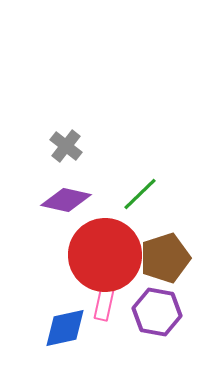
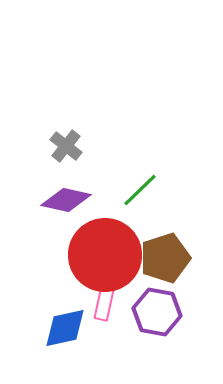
green line: moved 4 px up
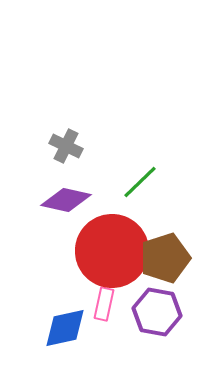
gray cross: rotated 12 degrees counterclockwise
green line: moved 8 px up
red circle: moved 7 px right, 4 px up
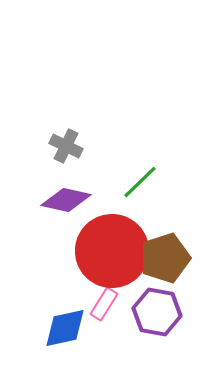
pink rectangle: rotated 20 degrees clockwise
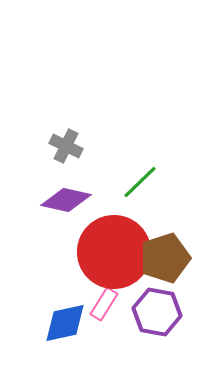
red circle: moved 2 px right, 1 px down
blue diamond: moved 5 px up
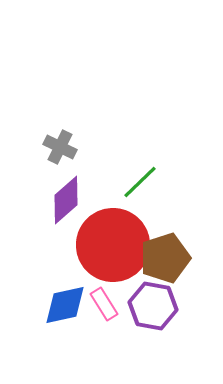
gray cross: moved 6 px left, 1 px down
purple diamond: rotated 54 degrees counterclockwise
red circle: moved 1 px left, 7 px up
pink rectangle: rotated 64 degrees counterclockwise
purple hexagon: moved 4 px left, 6 px up
blue diamond: moved 18 px up
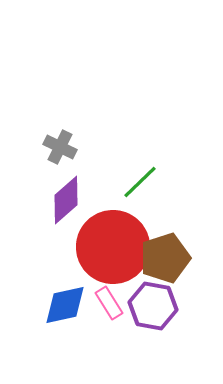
red circle: moved 2 px down
pink rectangle: moved 5 px right, 1 px up
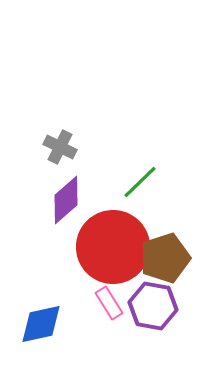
blue diamond: moved 24 px left, 19 px down
